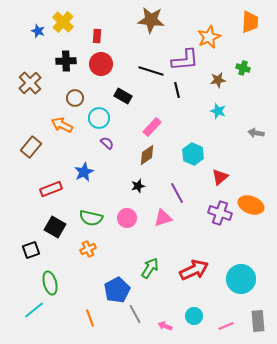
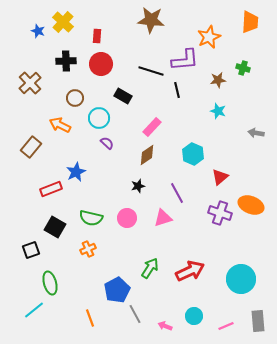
orange arrow at (62, 125): moved 2 px left
blue star at (84, 172): moved 8 px left
red arrow at (194, 270): moved 4 px left, 1 px down
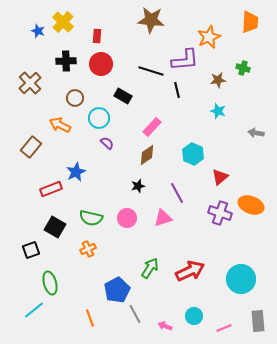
pink line at (226, 326): moved 2 px left, 2 px down
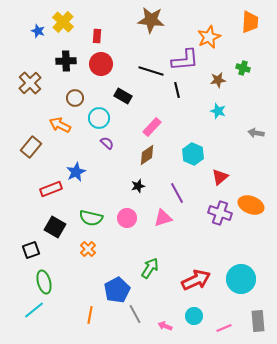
orange cross at (88, 249): rotated 21 degrees counterclockwise
red arrow at (190, 271): moved 6 px right, 9 px down
green ellipse at (50, 283): moved 6 px left, 1 px up
orange line at (90, 318): moved 3 px up; rotated 30 degrees clockwise
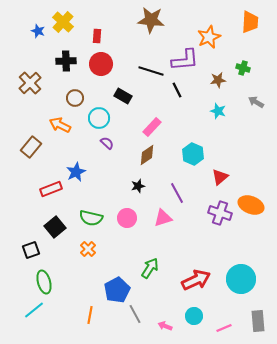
black line at (177, 90): rotated 14 degrees counterclockwise
gray arrow at (256, 133): moved 31 px up; rotated 21 degrees clockwise
black square at (55, 227): rotated 20 degrees clockwise
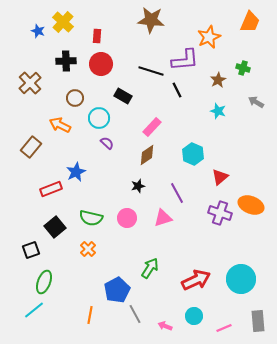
orange trapezoid at (250, 22): rotated 20 degrees clockwise
brown star at (218, 80): rotated 21 degrees counterclockwise
green ellipse at (44, 282): rotated 35 degrees clockwise
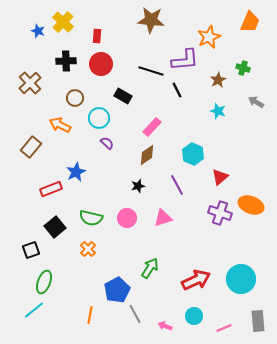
purple line at (177, 193): moved 8 px up
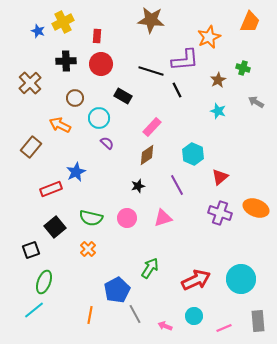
yellow cross at (63, 22): rotated 20 degrees clockwise
orange ellipse at (251, 205): moved 5 px right, 3 px down
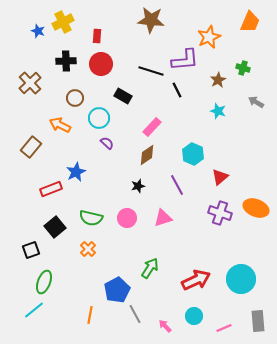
pink arrow at (165, 326): rotated 24 degrees clockwise
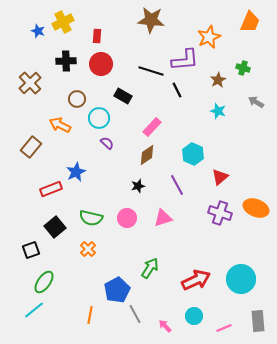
brown circle at (75, 98): moved 2 px right, 1 px down
green ellipse at (44, 282): rotated 15 degrees clockwise
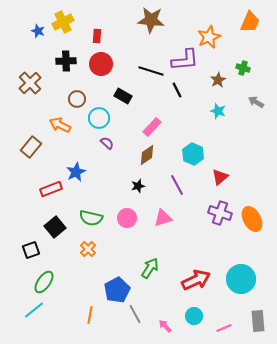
orange ellipse at (256, 208): moved 4 px left, 11 px down; rotated 40 degrees clockwise
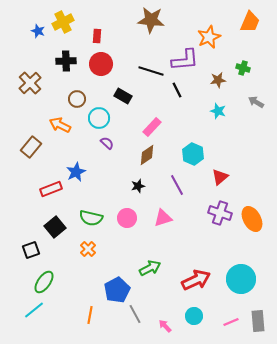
brown star at (218, 80): rotated 21 degrees clockwise
green arrow at (150, 268): rotated 30 degrees clockwise
pink line at (224, 328): moved 7 px right, 6 px up
